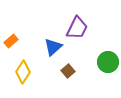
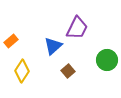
blue triangle: moved 1 px up
green circle: moved 1 px left, 2 px up
yellow diamond: moved 1 px left, 1 px up
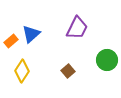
blue triangle: moved 22 px left, 12 px up
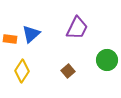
orange rectangle: moved 1 px left, 2 px up; rotated 48 degrees clockwise
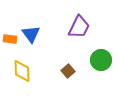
purple trapezoid: moved 2 px right, 1 px up
blue triangle: rotated 24 degrees counterclockwise
green circle: moved 6 px left
yellow diamond: rotated 35 degrees counterclockwise
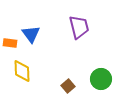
purple trapezoid: rotated 40 degrees counterclockwise
orange rectangle: moved 4 px down
green circle: moved 19 px down
brown square: moved 15 px down
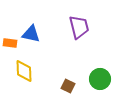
blue triangle: rotated 42 degrees counterclockwise
yellow diamond: moved 2 px right
green circle: moved 1 px left
brown square: rotated 24 degrees counterclockwise
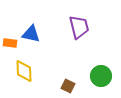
green circle: moved 1 px right, 3 px up
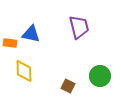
green circle: moved 1 px left
